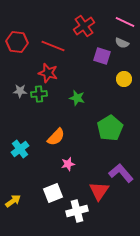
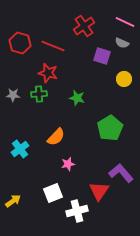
red hexagon: moved 3 px right, 1 px down; rotated 10 degrees clockwise
gray star: moved 7 px left, 4 px down
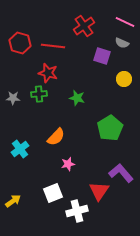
red line: rotated 15 degrees counterclockwise
gray star: moved 3 px down
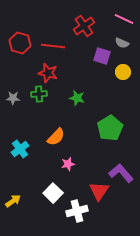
pink line: moved 1 px left, 3 px up
yellow circle: moved 1 px left, 7 px up
white square: rotated 24 degrees counterclockwise
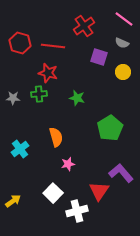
pink line: rotated 12 degrees clockwise
purple square: moved 3 px left, 1 px down
orange semicircle: rotated 60 degrees counterclockwise
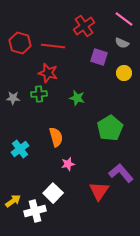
yellow circle: moved 1 px right, 1 px down
white cross: moved 42 px left
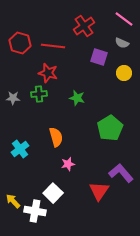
yellow arrow: rotated 98 degrees counterclockwise
white cross: rotated 25 degrees clockwise
